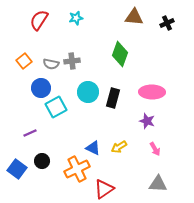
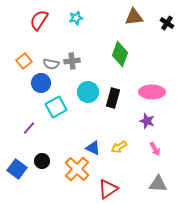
brown triangle: rotated 12 degrees counterclockwise
black cross: rotated 32 degrees counterclockwise
blue circle: moved 5 px up
purple line: moved 1 px left, 5 px up; rotated 24 degrees counterclockwise
orange cross: rotated 20 degrees counterclockwise
red triangle: moved 4 px right
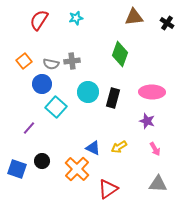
blue circle: moved 1 px right, 1 px down
cyan square: rotated 20 degrees counterclockwise
blue square: rotated 18 degrees counterclockwise
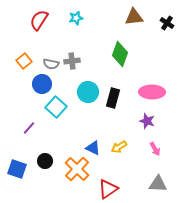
black circle: moved 3 px right
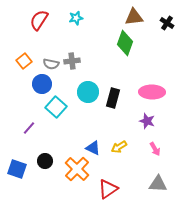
green diamond: moved 5 px right, 11 px up
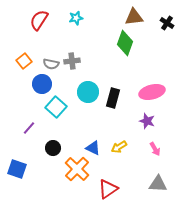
pink ellipse: rotated 15 degrees counterclockwise
black circle: moved 8 px right, 13 px up
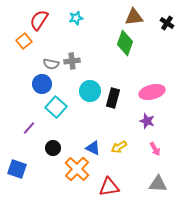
orange square: moved 20 px up
cyan circle: moved 2 px right, 1 px up
red triangle: moved 1 px right, 2 px up; rotated 25 degrees clockwise
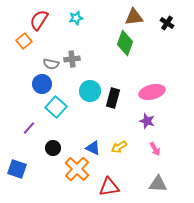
gray cross: moved 2 px up
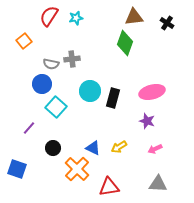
red semicircle: moved 10 px right, 4 px up
pink arrow: rotated 96 degrees clockwise
